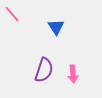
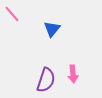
blue triangle: moved 4 px left, 2 px down; rotated 12 degrees clockwise
purple semicircle: moved 2 px right, 10 px down
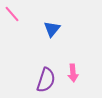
pink arrow: moved 1 px up
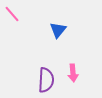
blue triangle: moved 6 px right, 1 px down
purple semicircle: rotated 15 degrees counterclockwise
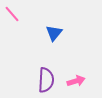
blue triangle: moved 4 px left, 3 px down
pink arrow: moved 3 px right, 8 px down; rotated 102 degrees counterclockwise
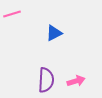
pink line: rotated 66 degrees counterclockwise
blue triangle: rotated 24 degrees clockwise
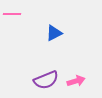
pink line: rotated 18 degrees clockwise
purple semicircle: rotated 65 degrees clockwise
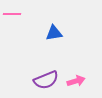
blue triangle: rotated 18 degrees clockwise
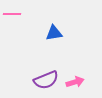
pink arrow: moved 1 px left, 1 px down
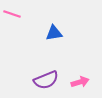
pink line: rotated 18 degrees clockwise
pink arrow: moved 5 px right
